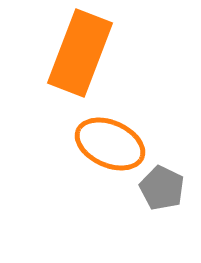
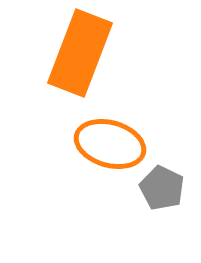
orange ellipse: rotated 8 degrees counterclockwise
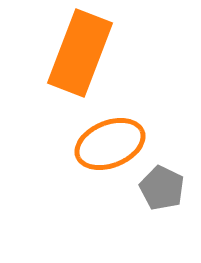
orange ellipse: rotated 38 degrees counterclockwise
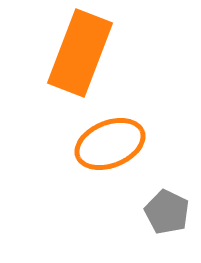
gray pentagon: moved 5 px right, 24 px down
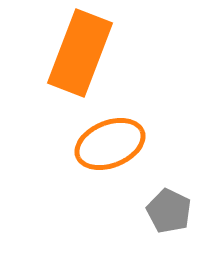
gray pentagon: moved 2 px right, 1 px up
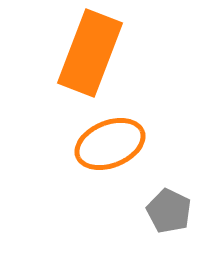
orange rectangle: moved 10 px right
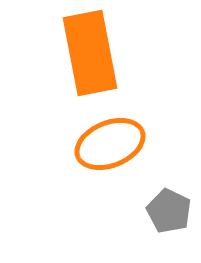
orange rectangle: rotated 32 degrees counterclockwise
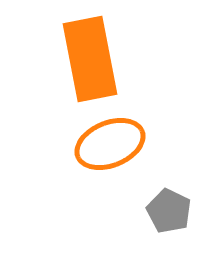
orange rectangle: moved 6 px down
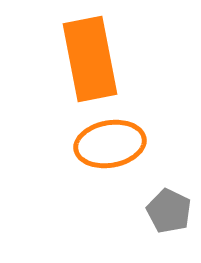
orange ellipse: rotated 12 degrees clockwise
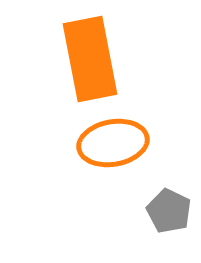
orange ellipse: moved 3 px right, 1 px up
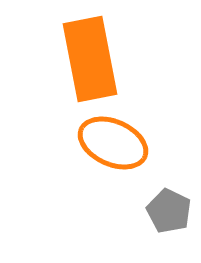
orange ellipse: rotated 34 degrees clockwise
